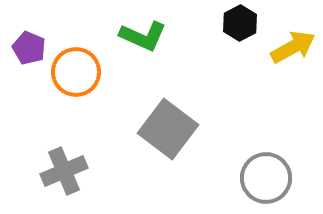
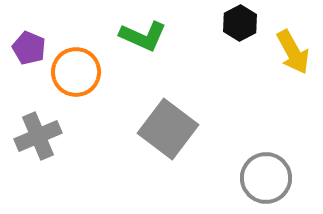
yellow arrow: moved 5 px down; rotated 90 degrees clockwise
gray cross: moved 26 px left, 35 px up
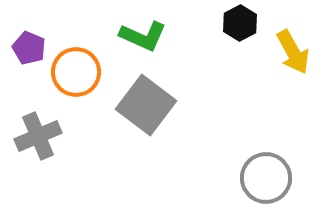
gray square: moved 22 px left, 24 px up
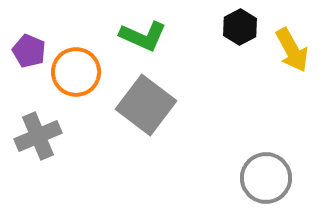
black hexagon: moved 4 px down
purple pentagon: moved 3 px down
yellow arrow: moved 1 px left, 2 px up
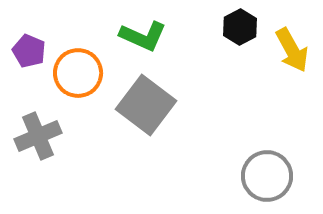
orange circle: moved 2 px right, 1 px down
gray circle: moved 1 px right, 2 px up
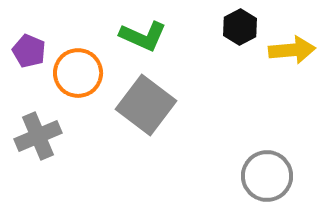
yellow arrow: rotated 66 degrees counterclockwise
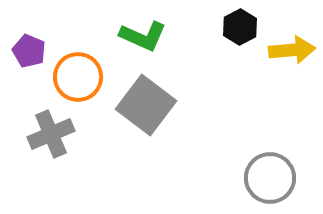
orange circle: moved 4 px down
gray cross: moved 13 px right, 2 px up
gray circle: moved 3 px right, 2 px down
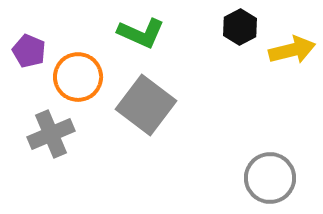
green L-shape: moved 2 px left, 3 px up
yellow arrow: rotated 9 degrees counterclockwise
